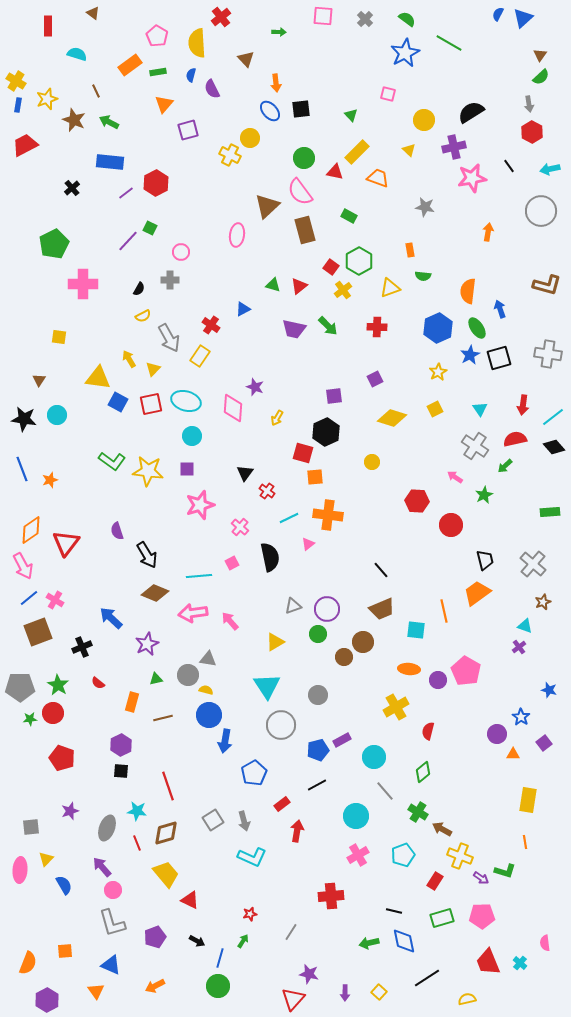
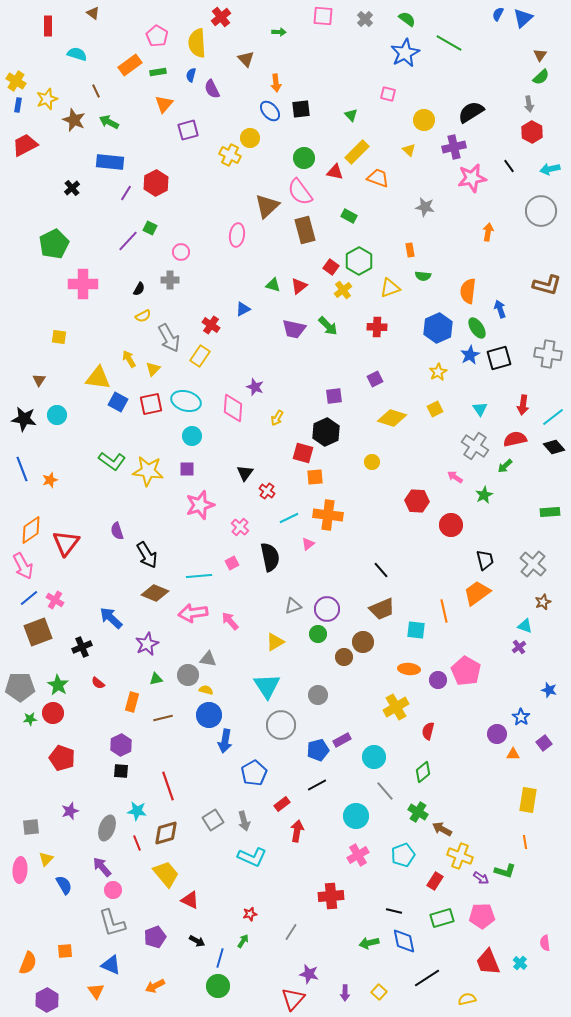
purple line at (126, 193): rotated 21 degrees counterclockwise
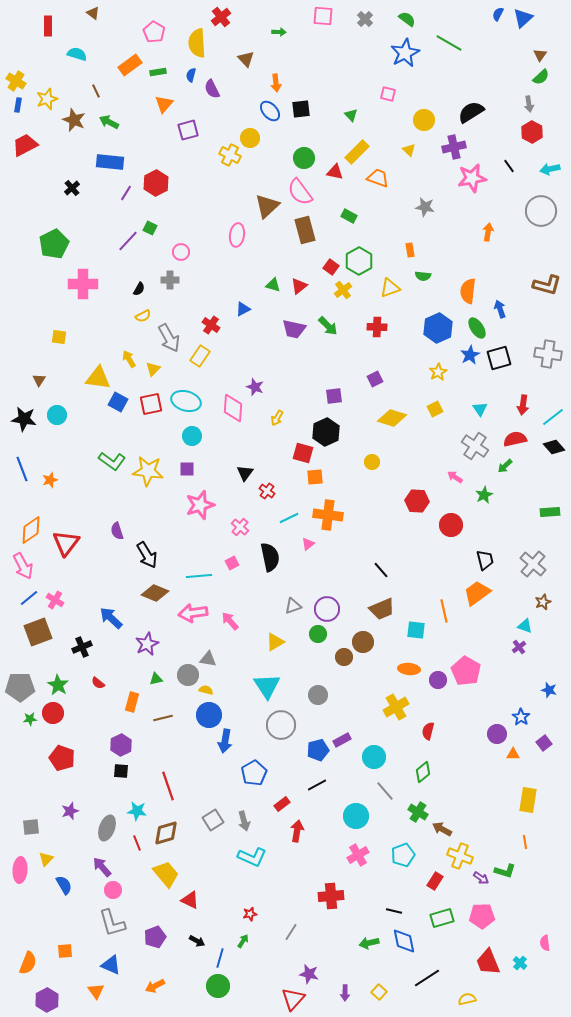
pink pentagon at (157, 36): moved 3 px left, 4 px up
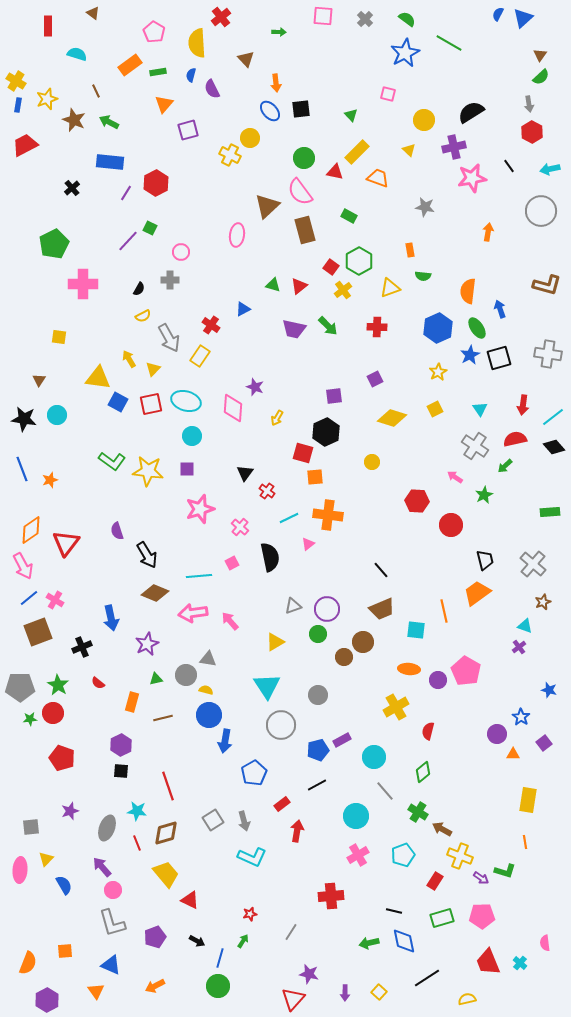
pink star at (200, 505): moved 4 px down
blue arrow at (111, 618): rotated 145 degrees counterclockwise
gray circle at (188, 675): moved 2 px left
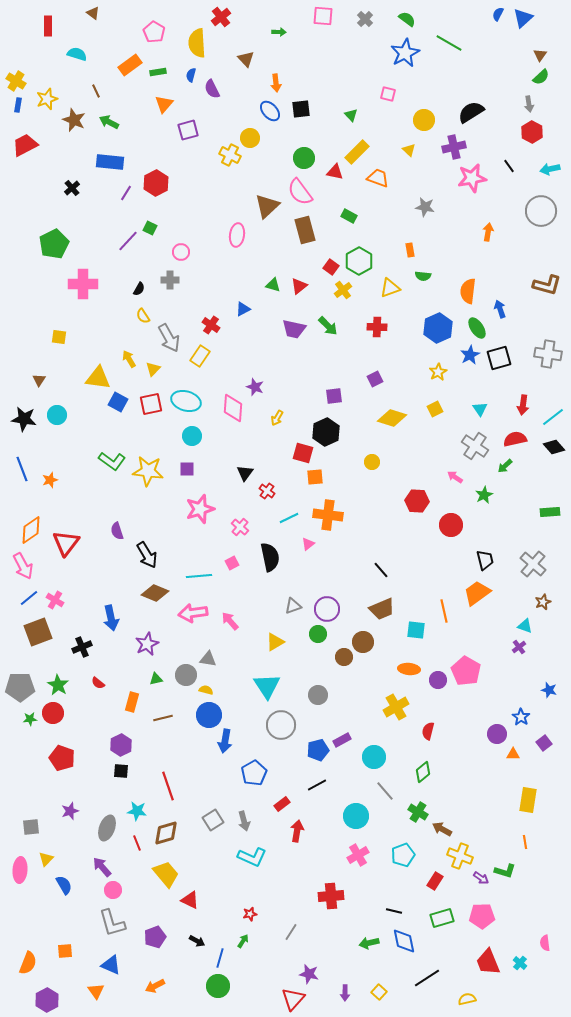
yellow semicircle at (143, 316): rotated 84 degrees clockwise
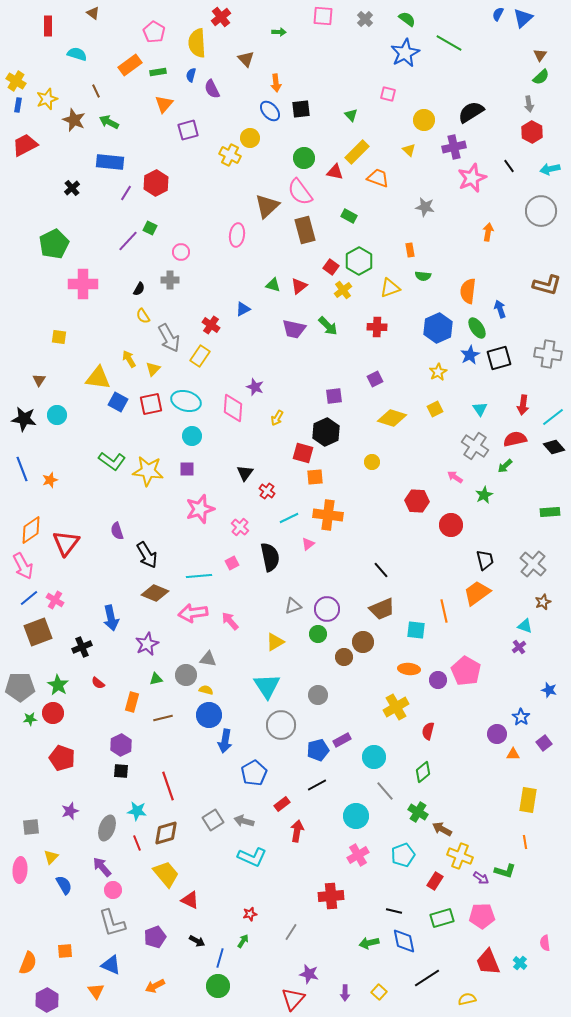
pink star at (472, 178): rotated 12 degrees counterclockwise
gray arrow at (244, 821): rotated 120 degrees clockwise
yellow triangle at (46, 859): moved 5 px right, 2 px up
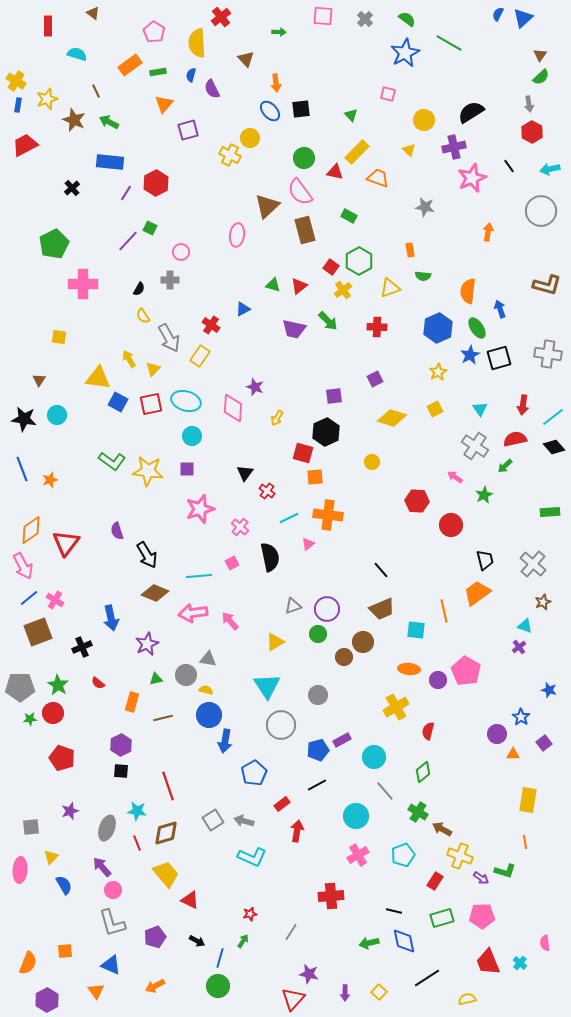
green arrow at (328, 326): moved 5 px up
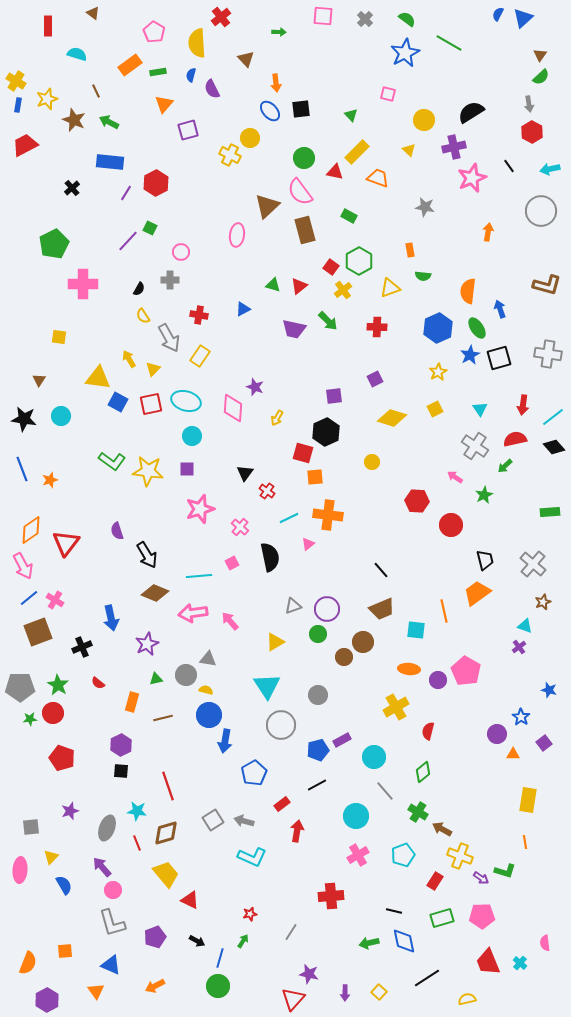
red cross at (211, 325): moved 12 px left, 10 px up; rotated 24 degrees counterclockwise
cyan circle at (57, 415): moved 4 px right, 1 px down
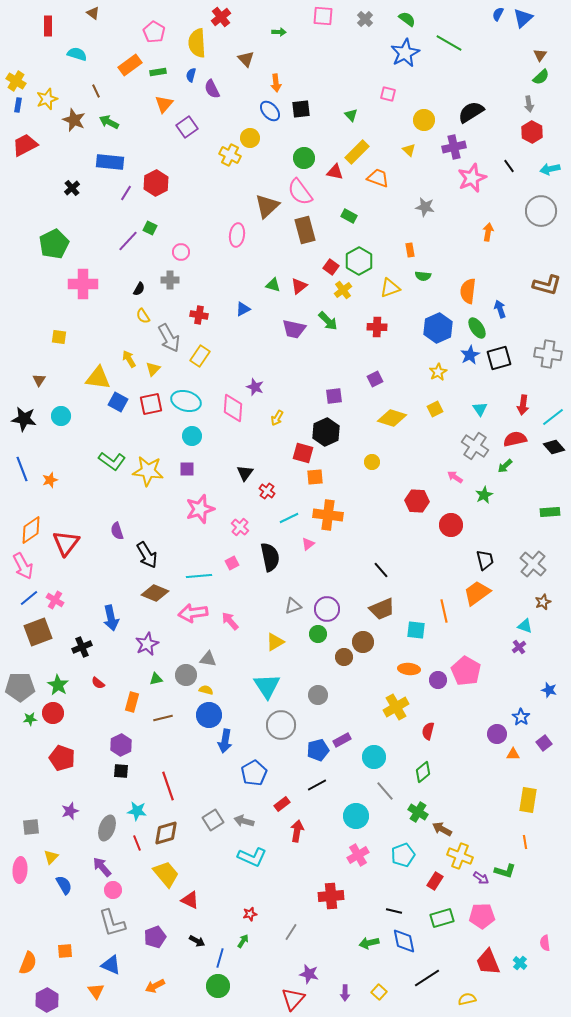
purple square at (188, 130): moved 1 px left, 3 px up; rotated 20 degrees counterclockwise
